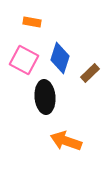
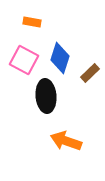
black ellipse: moved 1 px right, 1 px up
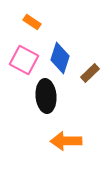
orange rectangle: rotated 24 degrees clockwise
orange arrow: rotated 20 degrees counterclockwise
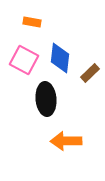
orange rectangle: rotated 24 degrees counterclockwise
blue diamond: rotated 12 degrees counterclockwise
black ellipse: moved 3 px down
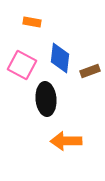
pink square: moved 2 px left, 5 px down
brown rectangle: moved 2 px up; rotated 24 degrees clockwise
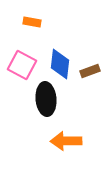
blue diamond: moved 6 px down
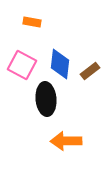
brown rectangle: rotated 18 degrees counterclockwise
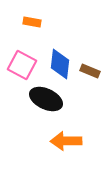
brown rectangle: rotated 60 degrees clockwise
black ellipse: rotated 60 degrees counterclockwise
